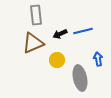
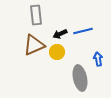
brown triangle: moved 1 px right, 2 px down
yellow circle: moved 8 px up
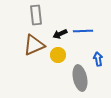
blue line: rotated 12 degrees clockwise
yellow circle: moved 1 px right, 3 px down
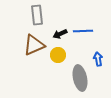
gray rectangle: moved 1 px right
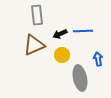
yellow circle: moved 4 px right
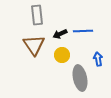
brown triangle: rotated 40 degrees counterclockwise
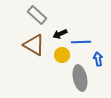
gray rectangle: rotated 42 degrees counterclockwise
blue line: moved 2 px left, 11 px down
brown triangle: rotated 25 degrees counterclockwise
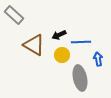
gray rectangle: moved 23 px left
black arrow: moved 1 px left, 1 px down
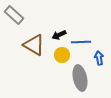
blue arrow: moved 1 px right, 1 px up
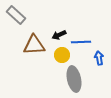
gray rectangle: moved 2 px right
brown triangle: rotated 35 degrees counterclockwise
gray ellipse: moved 6 px left, 1 px down
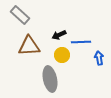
gray rectangle: moved 4 px right
brown triangle: moved 5 px left, 1 px down
gray ellipse: moved 24 px left
